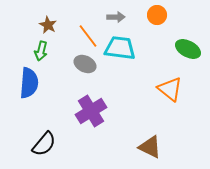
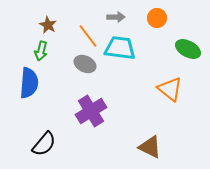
orange circle: moved 3 px down
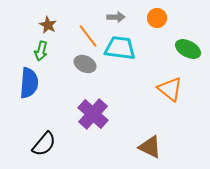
purple cross: moved 2 px right, 3 px down; rotated 16 degrees counterclockwise
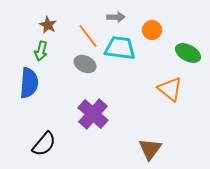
orange circle: moved 5 px left, 12 px down
green ellipse: moved 4 px down
brown triangle: moved 2 px down; rotated 40 degrees clockwise
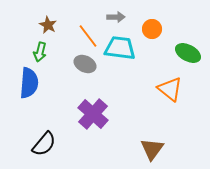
orange circle: moved 1 px up
green arrow: moved 1 px left, 1 px down
brown triangle: moved 2 px right
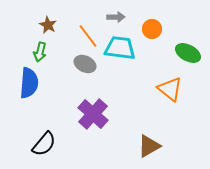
brown triangle: moved 3 px left, 3 px up; rotated 25 degrees clockwise
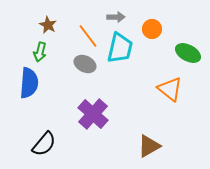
cyan trapezoid: rotated 96 degrees clockwise
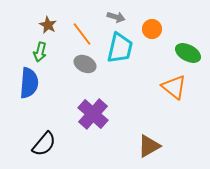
gray arrow: rotated 18 degrees clockwise
orange line: moved 6 px left, 2 px up
orange triangle: moved 4 px right, 2 px up
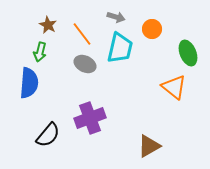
green ellipse: rotated 40 degrees clockwise
purple cross: moved 3 px left, 4 px down; rotated 28 degrees clockwise
black semicircle: moved 4 px right, 9 px up
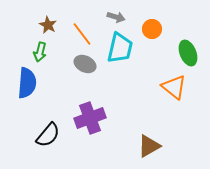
blue semicircle: moved 2 px left
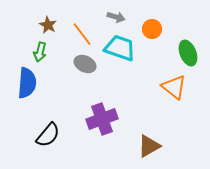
cyan trapezoid: rotated 84 degrees counterclockwise
purple cross: moved 12 px right, 1 px down
